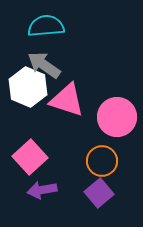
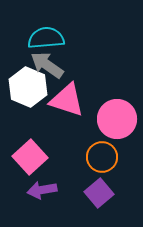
cyan semicircle: moved 12 px down
gray arrow: moved 3 px right
pink circle: moved 2 px down
orange circle: moved 4 px up
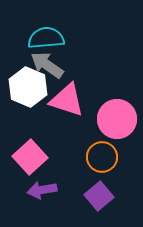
purple square: moved 3 px down
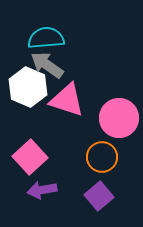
pink circle: moved 2 px right, 1 px up
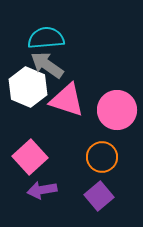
pink circle: moved 2 px left, 8 px up
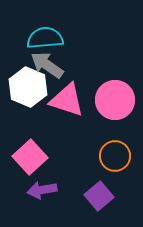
cyan semicircle: moved 1 px left
pink circle: moved 2 px left, 10 px up
orange circle: moved 13 px right, 1 px up
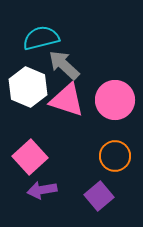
cyan semicircle: moved 4 px left; rotated 9 degrees counterclockwise
gray arrow: moved 17 px right; rotated 8 degrees clockwise
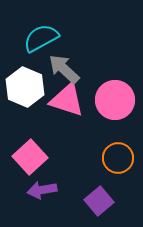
cyan semicircle: rotated 15 degrees counterclockwise
gray arrow: moved 4 px down
white hexagon: moved 3 px left
orange circle: moved 3 px right, 2 px down
purple square: moved 5 px down
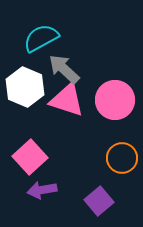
orange circle: moved 4 px right
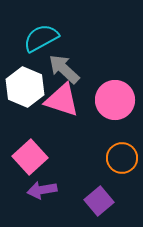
pink triangle: moved 5 px left
